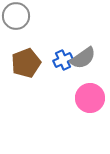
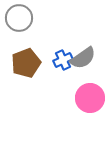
gray circle: moved 3 px right, 2 px down
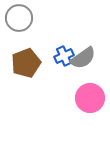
blue cross: moved 1 px right, 4 px up
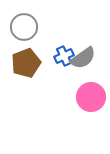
gray circle: moved 5 px right, 9 px down
pink circle: moved 1 px right, 1 px up
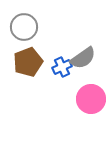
blue cross: moved 2 px left, 11 px down
brown pentagon: moved 2 px right, 1 px up
pink circle: moved 2 px down
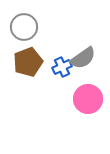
pink circle: moved 3 px left
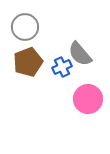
gray circle: moved 1 px right
gray semicircle: moved 3 px left, 4 px up; rotated 84 degrees clockwise
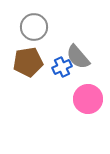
gray circle: moved 9 px right
gray semicircle: moved 2 px left, 3 px down
brown pentagon: rotated 12 degrees clockwise
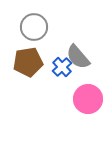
blue cross: rotated 18 degrees counterclockwise
